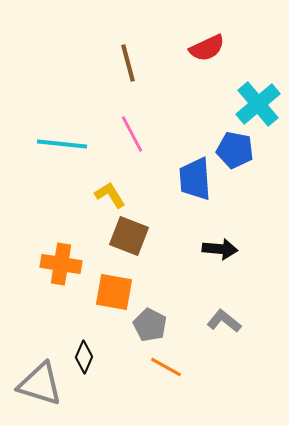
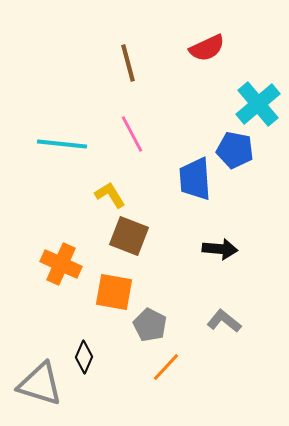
orange cross: rotated 15 degrees clockwise
orange line: rotated 76 degrees counterclockwise
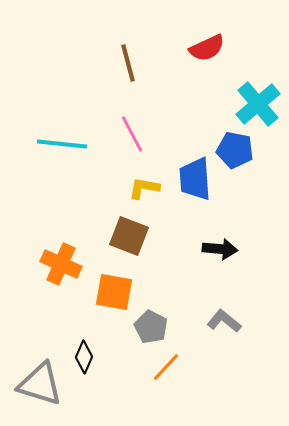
yellow L-shape: moved 34 px right, 7 px up; rotated 48 degrees counterclockwise
gray pentagon: moved 1 px right, 2 px down
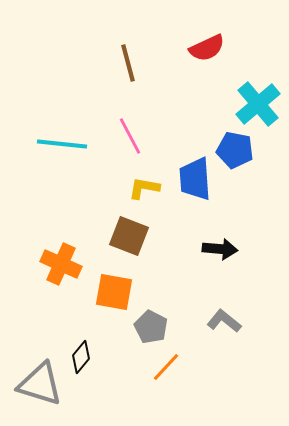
pink line: moved 2 px left, 2 px down
black diamond: moved 3 px left; rotated 16 degrees clockwise
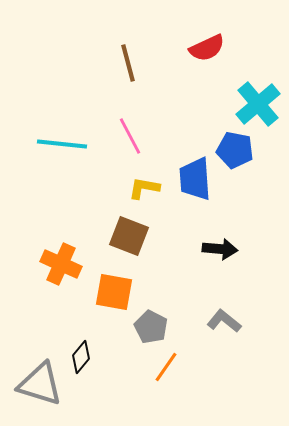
orange line: rotated 8 degrees counterclockwise
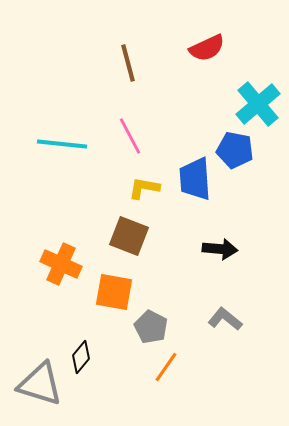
gray L-shape: moved 1 px right, 2 px up
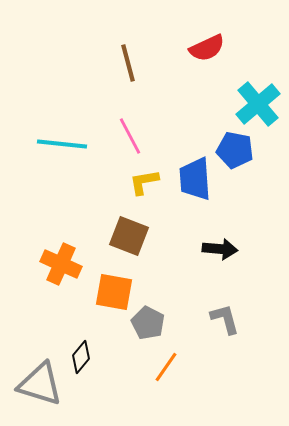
yellow L-shape: moved 6 px up; rotated 20 degrees counterclockwise
gray L-shape: rotated 36 degrees clockwise
gray pentagon: moved 3 px left, 4 px up
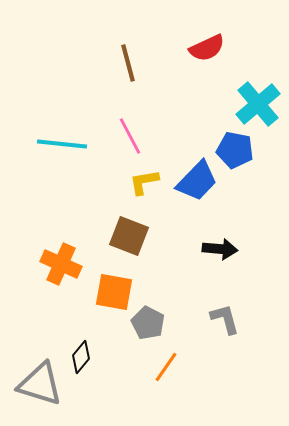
blue trapezoid: moved 2 px right, 2 px down; rotated 132 degrees counterclockwise
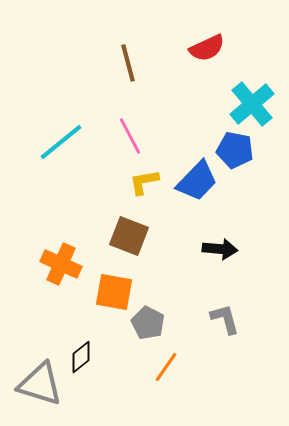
cyan cross: moved 6 px left
cyan line: moved 1 px left, 2 px up; rotated 45 degrees counterclockwise
black diamond: rotated 12 degrees clockwise
